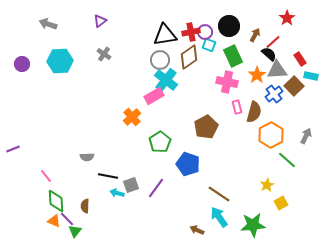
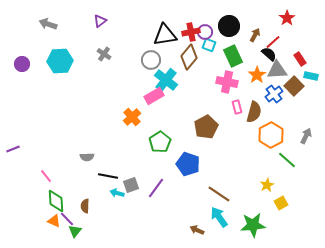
brown diamond at (189, 57): rotated 15 degrees counterclockwise
gray circle at (160, 60): moved 9 px left
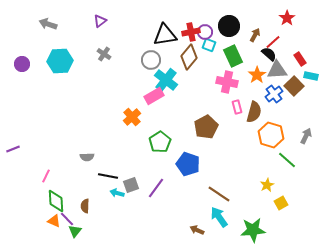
orange hexagon at (271, 135): rotated 15 degrees counterclockwise
pink line at (46, 176): rotated 64 degrees clockwise
green star at (253, 225): moved 5 px down
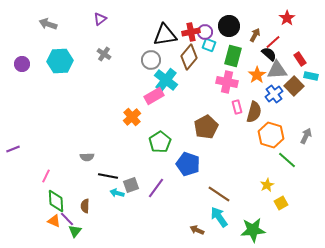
purple triangle at (100, 21): moved 2 px up
green rectangle at (233, 56): rotated 40 degrees clockwise
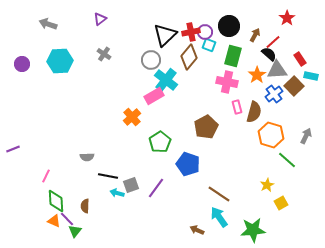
black triangle at (165, 35): rotated 35 degrees counterclockwise
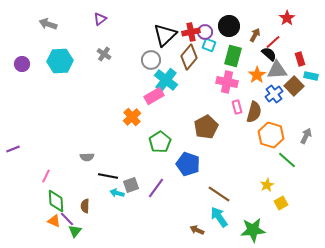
red rectangle at (300, 59): rotated 16 degrees clockwise
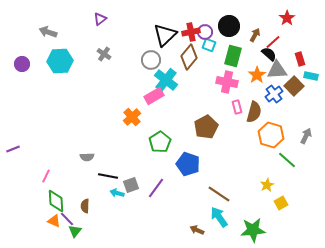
gray arrow at (48, 24): moved 8 px down
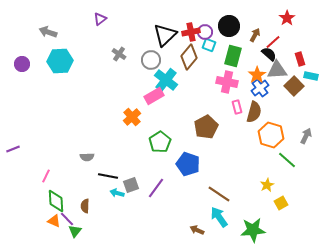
gray cross at (104, 54): moved 15 px right
blue cross at (274, 94): moved 14 px left, 6 px up
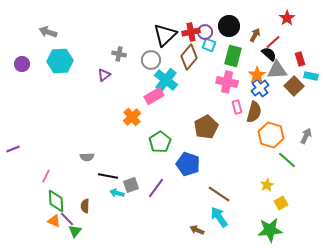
purple triangle at (100, 19): moved 4 px right, 56 px down
gray cross at (119, 54): rotated 24 degrees counterclockwise
green star at (253, 230): moved 17 px right
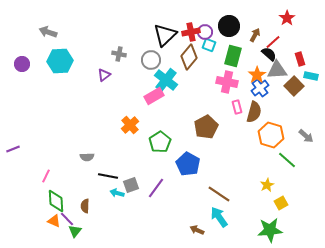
orange cross at (132, 117): moved 2 px left, 8 px down
gray arrow at (306, 136): rotated 105 degrees clockwise
blue pentagon at (188, 164): rotated 10 degrees clockwise
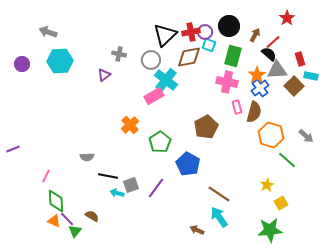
brown diamond at (189, 57): rotated 40 degrees clockwise
brown semicircle at (85, 206): moved 7 px right, 10 px down; rotated 120 degrees clockwise
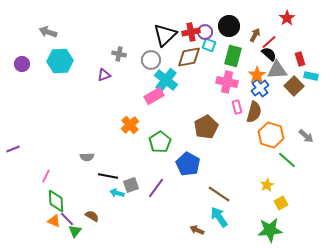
red line at (273, 42): moved 4 px left
purple triangle at (104, 75): rotated 16 degrees clockwise
